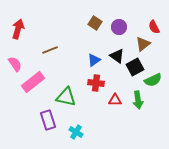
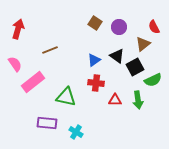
purple rectangle: moved 1 px left, 3 px down; rotated 66 degrees counterclockwise
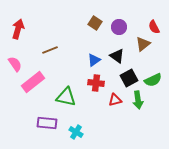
black square: moved 6 px left, 11 px down
red triangle: rotated 16 degrees counterclockwise
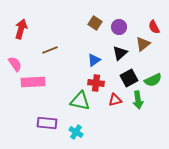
red arrow: moved 3 px right
black triangle: moved 3 px right, 3 px up; rotated 42 degrees clockwise
pink rectangle: rotated 35 degrees clockwise
green triangle: moved 14 px right, 4 px down
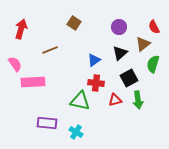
brown square: moved 21 px left
green semicircle: moved 16 px up; rotated 132 degrees clockwise
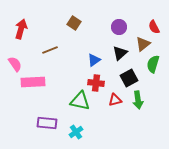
cyan cross: rotated 24 degrees clockwise
